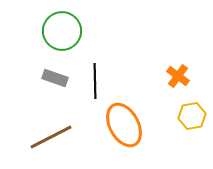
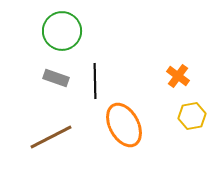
gray rectangle: moved 1 px right
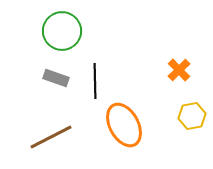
orange cross: moved 1 px right, 6 px up; rotated 10 degrees clockwise
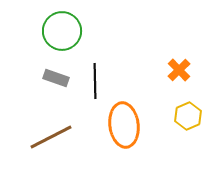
yellow hexagon: moved 4 px left; rotated 12 degrees counterclockwise
orange ellipse: rotated 21 degrees clockwise
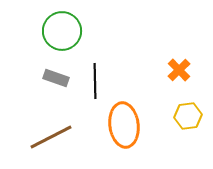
yellow hexagon: rotated 16 degrees clockwise
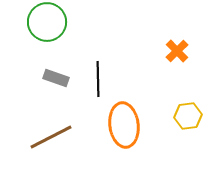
green circle: moved 15 px left, 9 px up
orange cross: moved 2 px left, 19 px up
black line: moved 3 px right, 2 px up
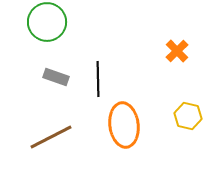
gray rectangle: moved 1 px up
yellow hexagon: rotated 20 degrees clockwise
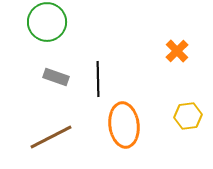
yellow hexagon: rotated 20 degrees counterclockwise
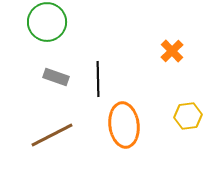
orange cross: moved 5 px left
brown line: moved 1 px right, 2 px up
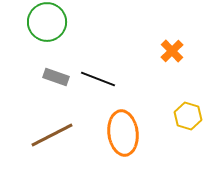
black line: rotated 68 degrees counterclockwise
yellow hexagon: rotated 24 degrees clockwise
orange ellipse: moved 1 px left, 8 px down
